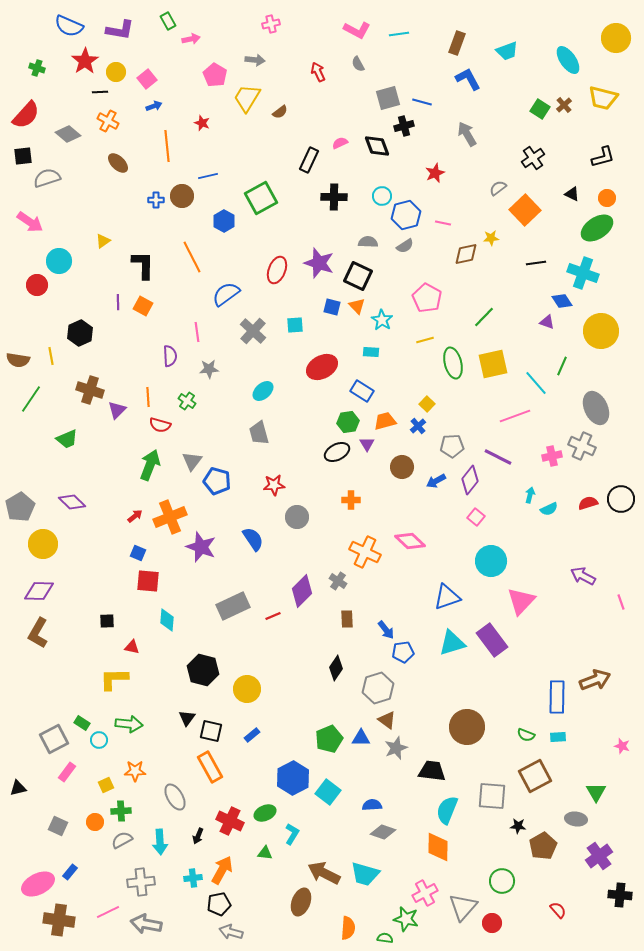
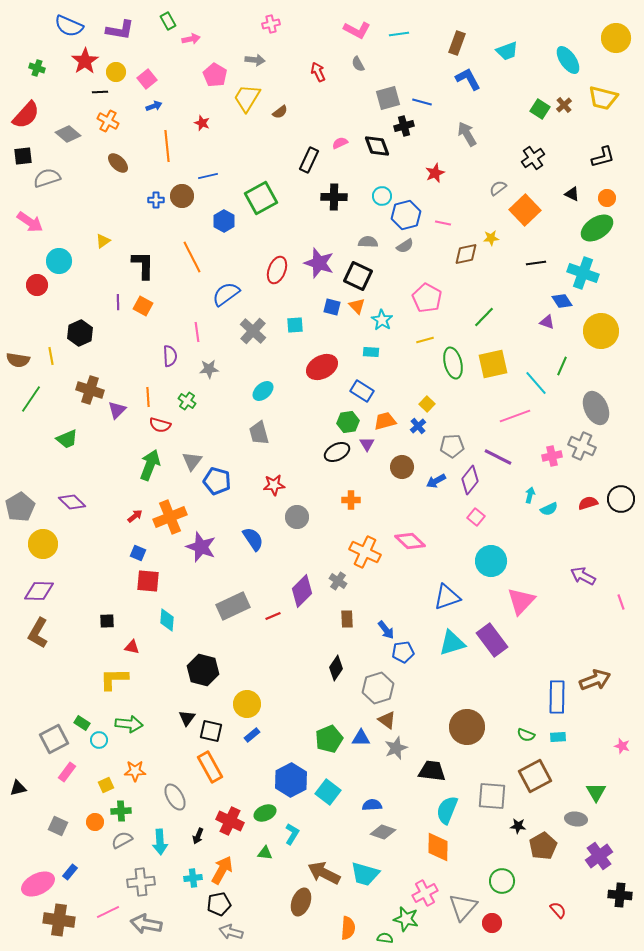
yellow circle at (247, 689): moved 15 px down
blue hexagon at (293, 778): moved 2 px left, 2 px down
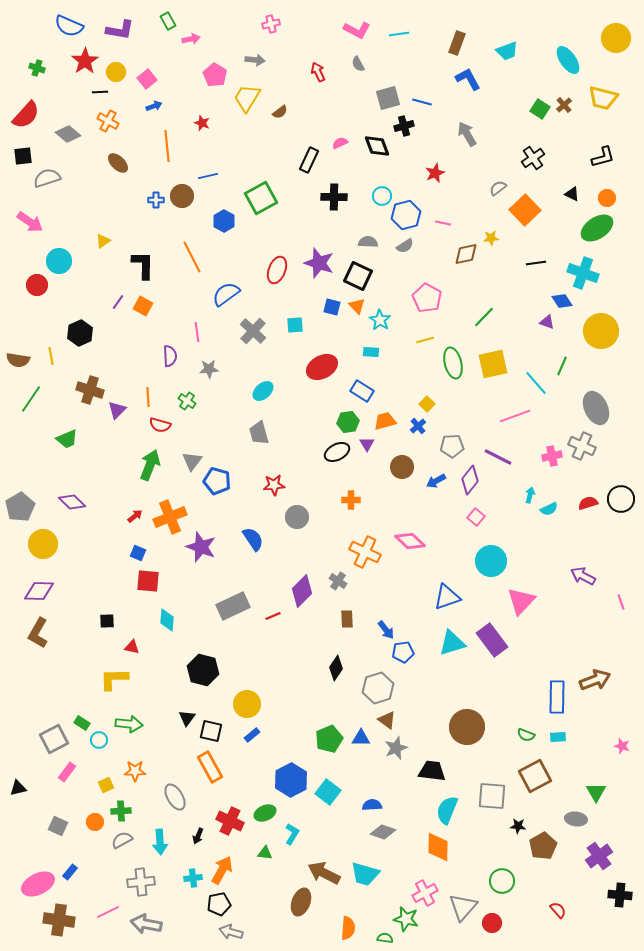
purple line at (118, 302): rotated 35 degrees clockwise
cyan star at (382, 320): moved 2 px left
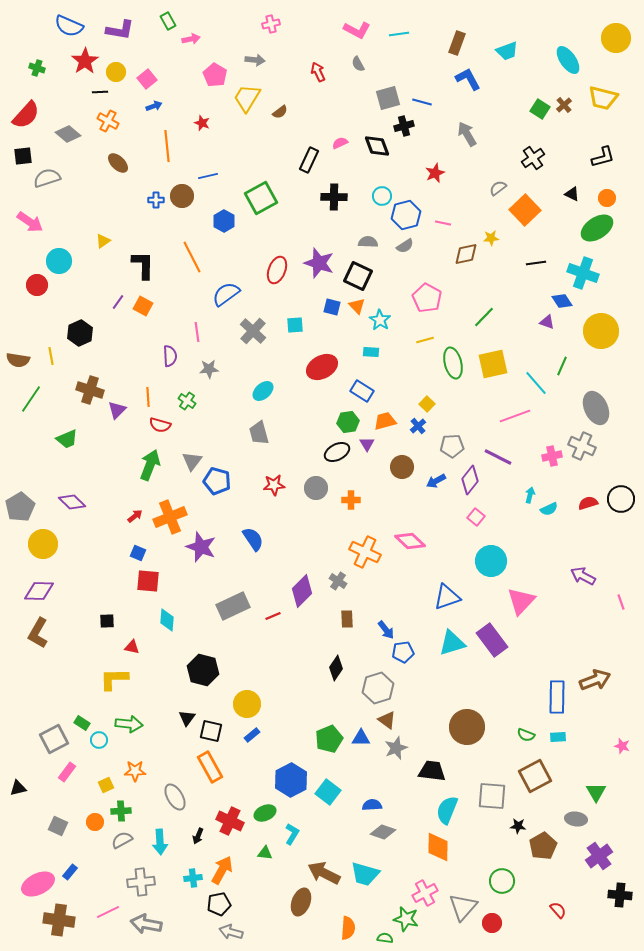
gray circle at (297, 517): moved 19 px right, 29 px up
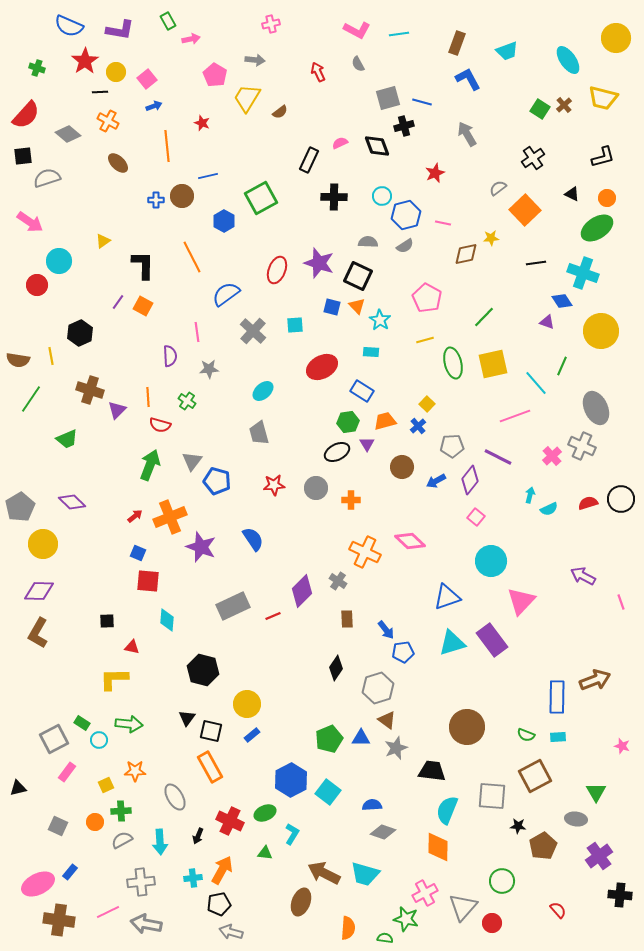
pink cross at (552, 456): rotated 30 degrees counterclockwise
